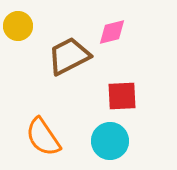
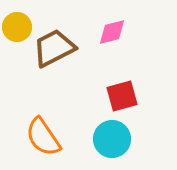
yellow circle: moved 1 px left, 1 px down
brown trapezoid: moved 15 px left, 8 px up
red square: rotated 12 degrees counterclockwise
cyan circle: moved 2 px right, 2 px up
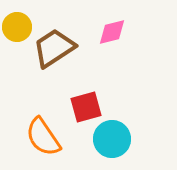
brown trapezoid: rotated 6 degrees counterclockwise
red square: moved 36 px left, 11 px down
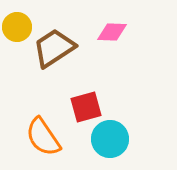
pink diamond: rotated 16 degrees clockwise
cyan circle: moved 2 px left
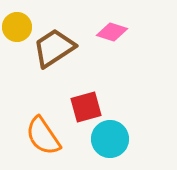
pink diamond: rotated 16 degrees clockwise
orange semicircle: moved 1 px up
